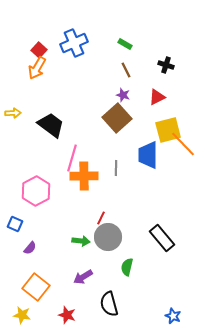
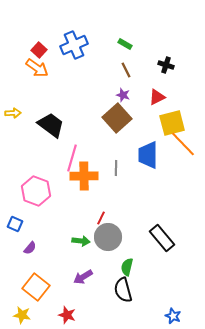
blue cross: moved 2 px down
orange arrow: rotated 85 degrees counterclockwise
yellow square: moved 4 px right, 7 px up
pink hexagon: rotated 12 degrees counterclockwise
black semicircle: moved 14 px right, 14 px up
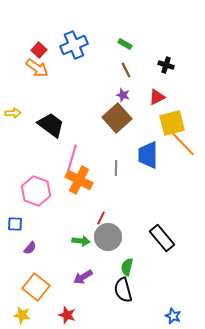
orange cross: moved 5 px left, 4 px down; rotated 28 degrees clockwise
blue square: rotated 21 degrees counterclockwise
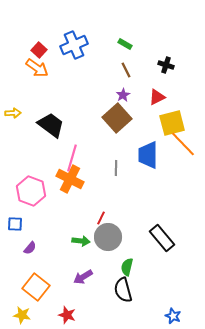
purple star: rotated 24 degrees clockwise
orange cross: moved 9 px left, 1 px up
pink hexagon: moved 5 px left
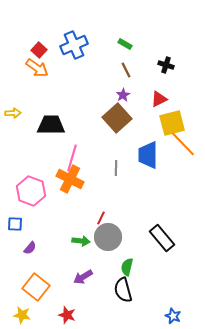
red triangle: moved 2 px right, 2 px down
black trapezoid: rotated 36 degrees counterclockwise
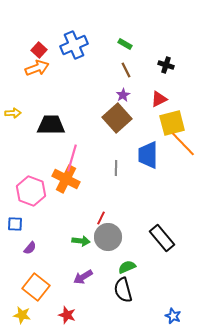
orange arrow: rotated 55 degrees counterclockwise
orange cross: moved 4 px left
green semicircle: rotated 54 degrees clockwise
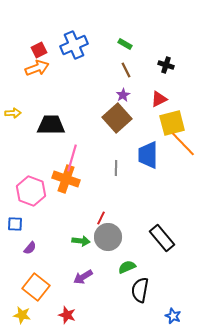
red square: rotated 21 degrees clockwise
orange cross: rotated 8 degrees counterclockwise
black semicircle: moved 17 px right; rotated 25 degrees clockwise
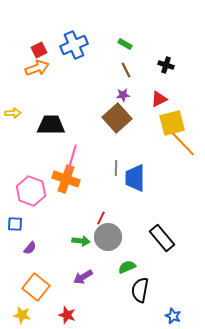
purple star: rotated 24 degrees clockwise
blue trapezoid: moved 13 px left, 23 px down
